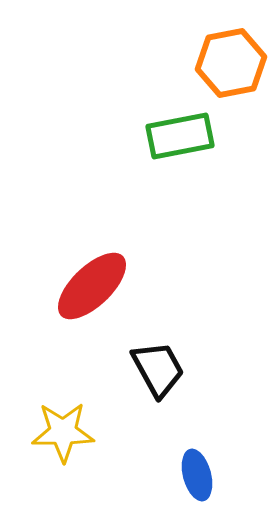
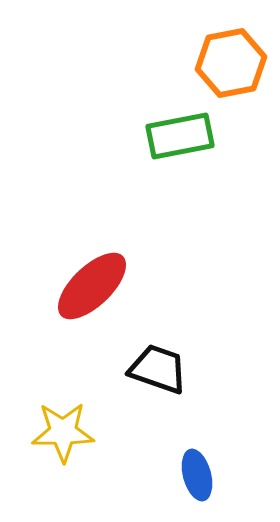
black trapezoid: rotated 42 degrees counterclockwise
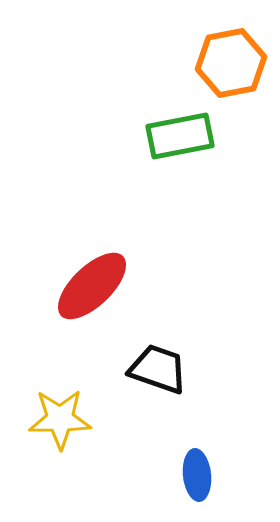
yellow star: moved 3 px left, 13 px up
blue ellipse: rotated 9 degrees clockwise
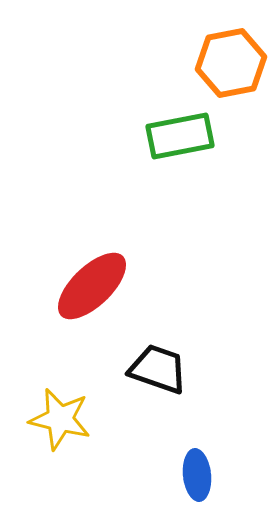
yellow star: rotated 14 degrees clockwise
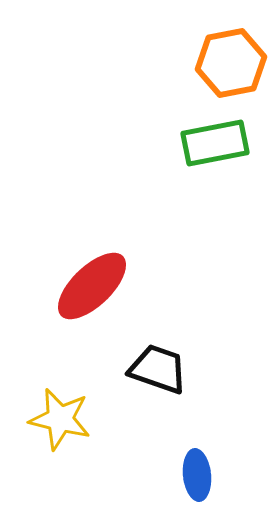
green rectangle: moved 35 px right, 7 px down
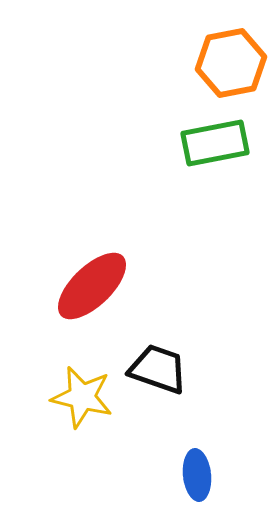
yellow star: moved 22 px right, 22 px up
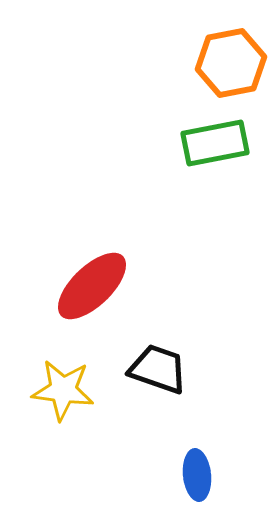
yellow star: moved 19 px left, 7 px up; rotated 6 degrees counterclockwise
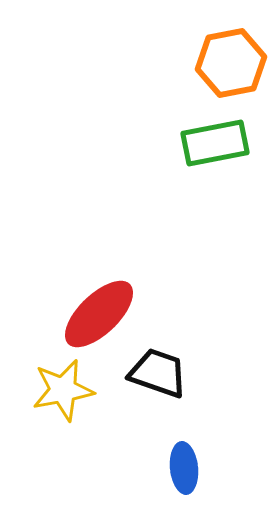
red ellipse: moved 7 px right, 28 px down
black trapezoid: moved 4 px down
yellow star: rotated 18 degrees counterclockwise
blue ellipse: moved 13 px left, 7 px up
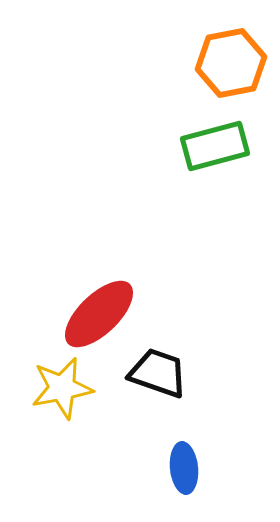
green rectangle: moved 3 px down; rotated 4 degrees counterclockwise
yellow star: moved 1 px left, 2 px up
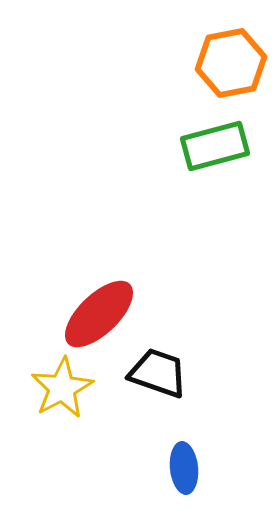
yellow star: rotated 18 degrees counterclockwise
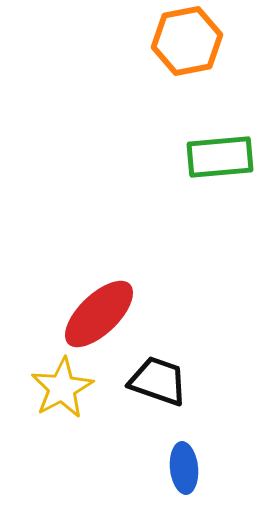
orange hexagon: moved 44 px left, 22 px up
green rectangle: moved 5 px right, 11 px down; rotated 10 degrees clockwise
black trapezoid: moved 8 px down
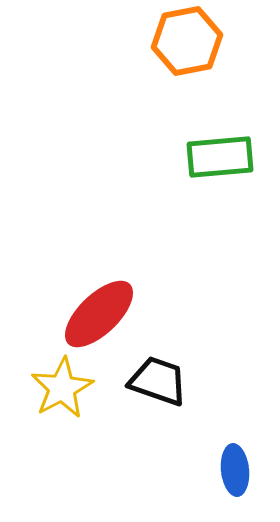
blue ellipse: moved 51 px right, 2 px down
